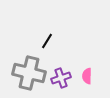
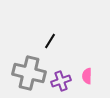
black line: moved 3 px right
purple cross: moved 3 px down
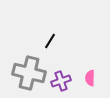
pink semicircle: moved 3 px right, 2 px down
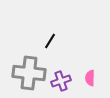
gray cross: rotated 8 degrees counterclockwise
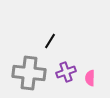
purple cross: moved 5 px right, 9 px up
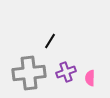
gray cross: rotated 12 degrees counterclockwise
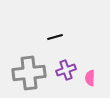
black line: moved 5 px right, 4 px up; rotated 42 degrees clockwise
purple cross: moved 2 px up
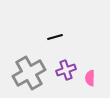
gray cross: rotated 24 degrees counterclockwise
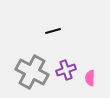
black line: moved 2 px left, 6 px up
gray cross: moved 3 px right, 1 px up; rotated 32 degrees counterclockwise
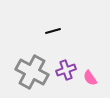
pink semicircle: rotated 35 degrees counterclockwise
